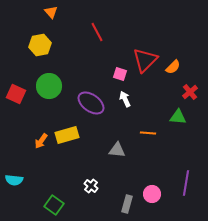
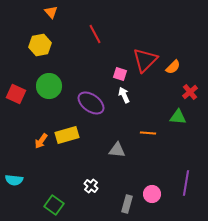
red line: moved 2 px left, 2 px down
white arrow: moved 1 px left, 4 px up
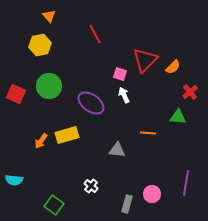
orange triangle: moved 2 px left, 4 px down
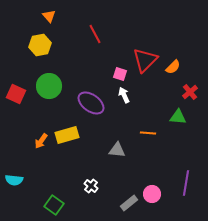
gray rectangle: moved 2 px right, 1 px up; rotated 36 degrees clockwise
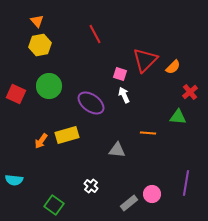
orange triangle: moved 12 px left, 5 px down
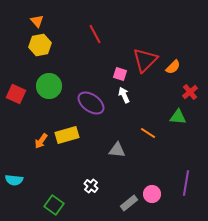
orange line: rotated 28 degrees clockwise
